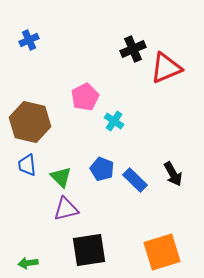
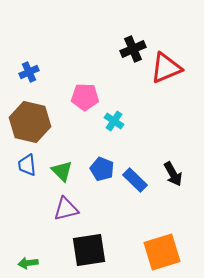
blue cross: moved 32 px down
pink pentagon: rotated 28 degrees clockwise
green triangle: moved 1 px right, 6 px up
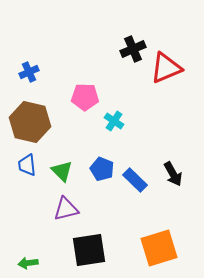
orange square: moved 3 px left, 4 px up
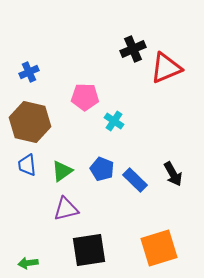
green triangle: rotated 40 degrees clockwise
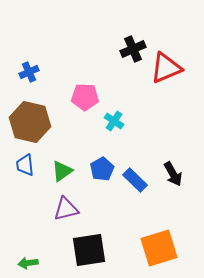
blue trapezoid: moved 2 px left
blue pentagon: rotated 20 degrees clockwise
